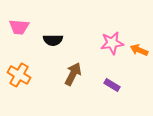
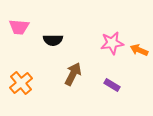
orange cross: moved 2 px right, 8 px down; rotated 20 degrees clockwise
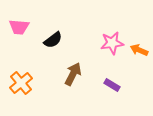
black semicircle: rotated 36 degrees counterclockwise
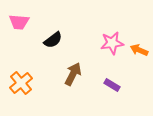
pink trapezoid: moved 5 px up
